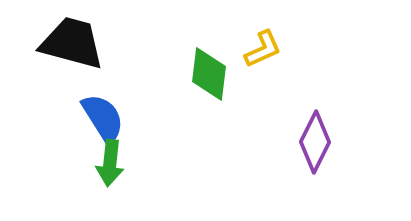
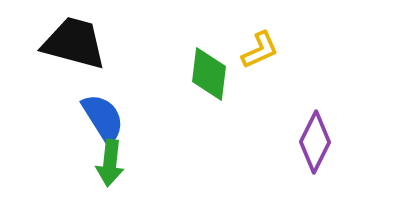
black trapezoid: moved 2 px right
yellow L-shape: moved 3 px left, 1 px down
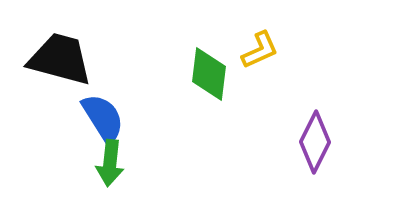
black trapezoid: moved 14 px left, 16 px down
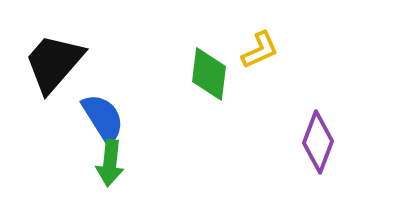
black trapezoid: moved 6 px left, 4 px down; rotated 64 degrees counterclockwise
purple diamond: moved 3 px right; rotated 6 degrees counterclockwise
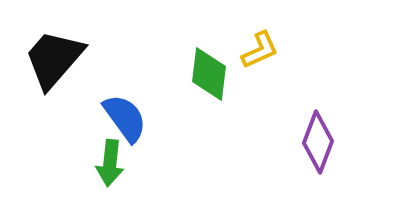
black trapezoid: moved 4 px up
blue semicircle: moved 22 px right; rotated 4 degrees counterclockwise
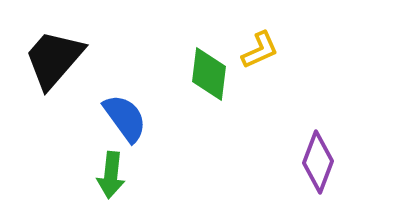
purple diamond: moved 20 px down
green arrow: moved 1 px right, 12 px down
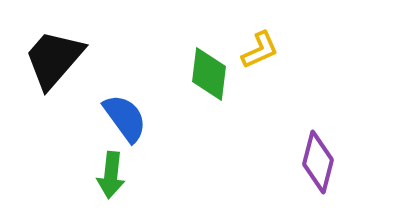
purple diamond: rotated 6 degrees counterclockwise
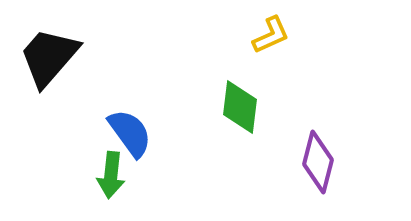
yellow L-shape: moved 11 px right, 15 px up
black trapezoid: moved 5 px left, 2 px up
green diamond: moved 31 px right, 33 px down
blue semicircle: moved 5 px right, 15 px down
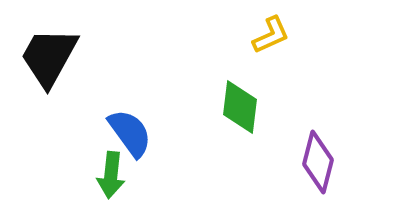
black trapezoid: rotated 12 degrees counterclockwise
